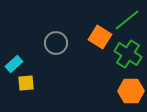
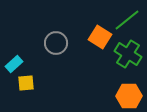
orange hexagon: moved 2 px left, 5 px down
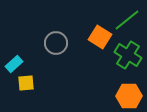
green cross: moved 1 px down
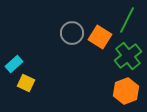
green line: rotated 24 degrees counterclockwise
gray circle: moved 16 px right, 10 px up
green cross: moved 1 px down; rotated 20 degrees clockwise
yellow square: rotated 30 degrees clockwise
orange hexagon: moved 3 px left, 5 px up; rotated 20 degrees counterclockwise
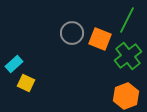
orange square: moved 2 px down; rotated 10 degrees counterclockwise
orange hexagon: moved 5 px down
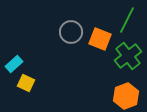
gray circle: moved 1 px left, 1 px up
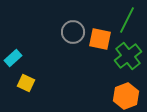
gray circle: moved 2 px right
orange square: rotated 10 degrees counterclockwise
cyan rectangle: moved 1 px left, 6 px up
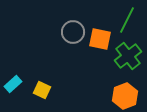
cyan rectangle: moved 26 px down
yellow square: moved 16 px right, 7 px down
orange hexagon: moved 1 px left
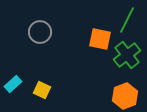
gray circle: moved 33 px left
green cross: moved 1 px left, 1 px up
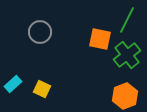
yellow square: moved 1 px up
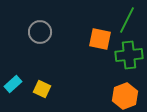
green cross: moved 2 px right; rotated 32 degrees clockwise
